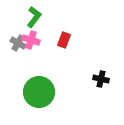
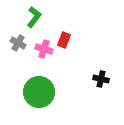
pink cross: moved 13 px right, 9 px down
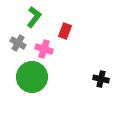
red rectangle: moved 1 px right, 9 px up
green circle: moved 7 px left, 15 px up
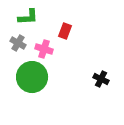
green L-shape: moved 6 px left; rotated 50 degrees clockwise
black cross: rotated 14 degrees clockwise
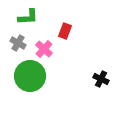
pink cross: rotated 24 degrees clockwise
green circle: moved 2 px left, 1 px up
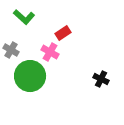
green L-shape: moved 4 px left; rotated 45 degrees clockwise
red rectangle: moved 2 px left, 2 px down; rotated 35 degrees clockwise
gray cross: moved 7 px left, 7 px down
pink cross: moved 6 px right, 3 px down; rotated 12 degrees counterclockwise
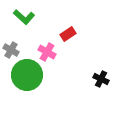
red rectangle: moved 5 px right, 1 px down
pink cross: moved 3 px left
green circle: moved 3 px left, 1 px up
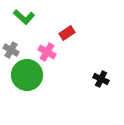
red rectangle: moved 1 px left, 1 px up
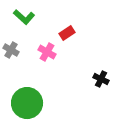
green circle: moved 28 px down
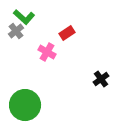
gray cross: moved 5 px right, 19 px up; rotated 21 degrees clockwise
black cross: rotated 28 degrees clockwise
green circle: moved 2 px left, 2 px down
